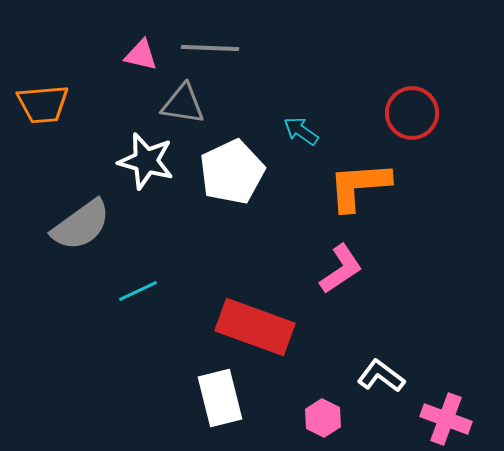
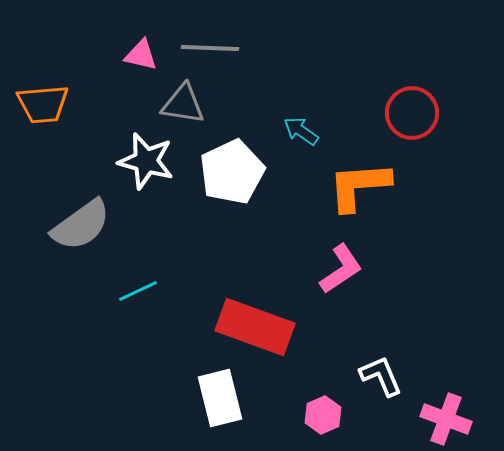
white L-shape: rotated 30 degrees clockwise
pink hexagon: moved 3 px up; rotated 9 degrees clockwise
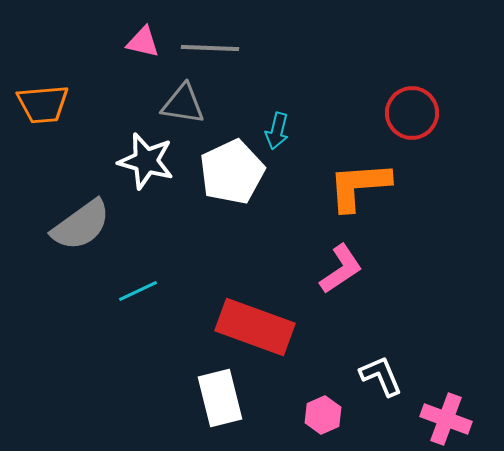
pink triangle: moved 2 px right, 13 px up
cyan arrow: moved 24 px left; rotated 111 degrees counterclockwise
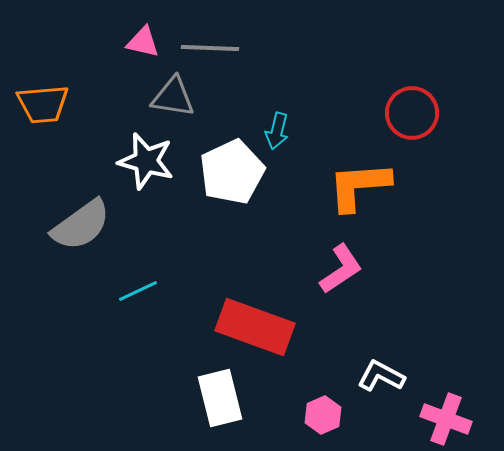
gray triangle: moved 10 px left, 7 px up
white L-shape: rotated 39 degrees counterclockwise
